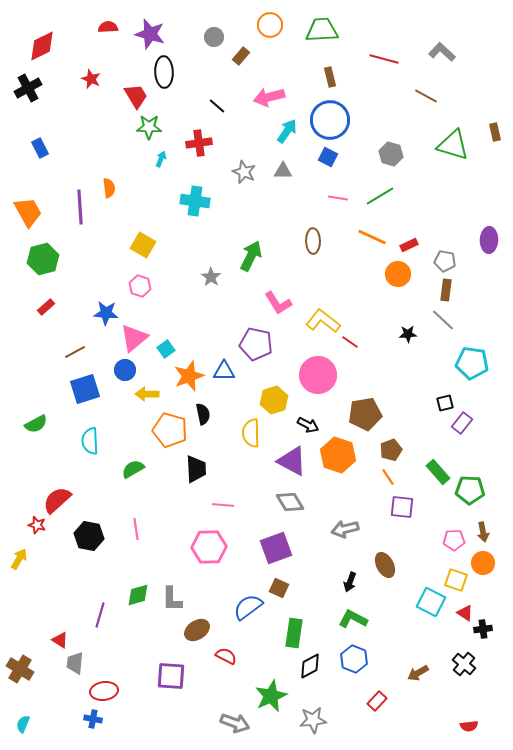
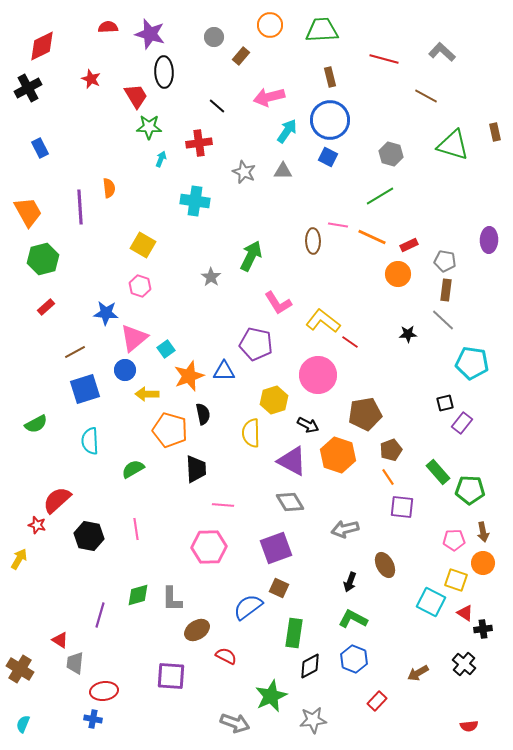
pink line at (338, 198): moved 27 px down
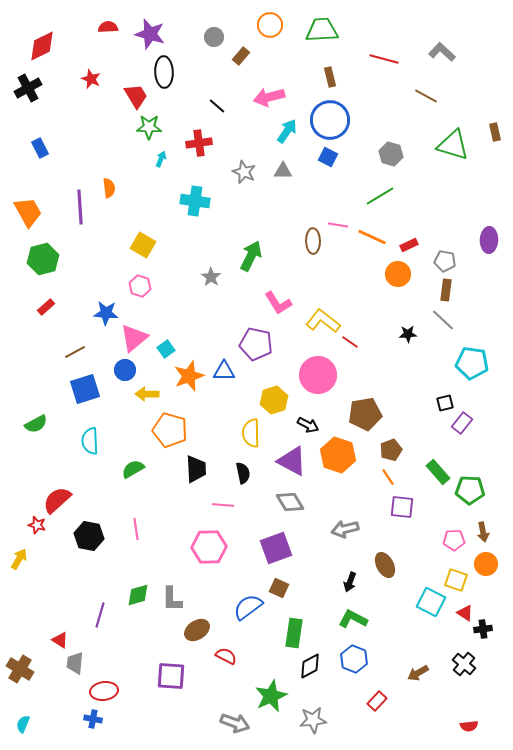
black semicircle at (203, 414): moved 40 px right, 59 px down
orange circle at (483, 563): moved 3 px right, 1 px down
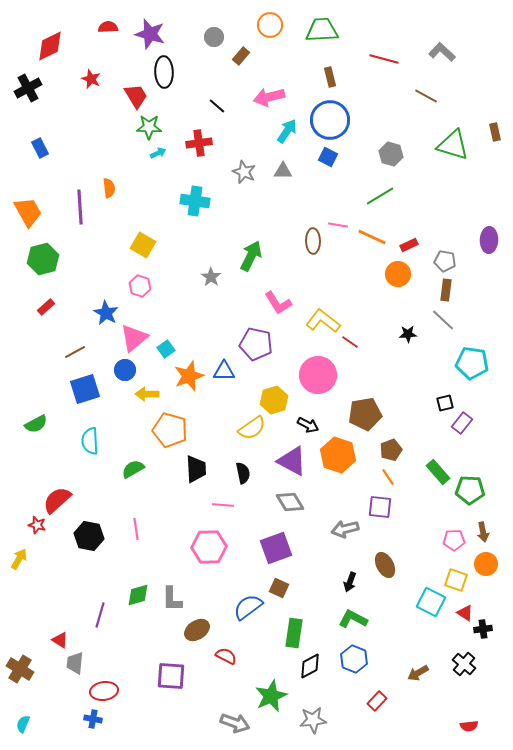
red diamond at (42, 46): moved 8 px right
cyan arrow at (161, 159): moved 3 px left, 6 px up; rotated 42 degrees clockwise
blue star at (106, 313): rotated 25 degrees clockwise
yellow semicircle at (251, 433): moved 1 px right, 5 px up; rotated 124 degrees counterclockwise
purple square at (402, 507): moved 22 px left
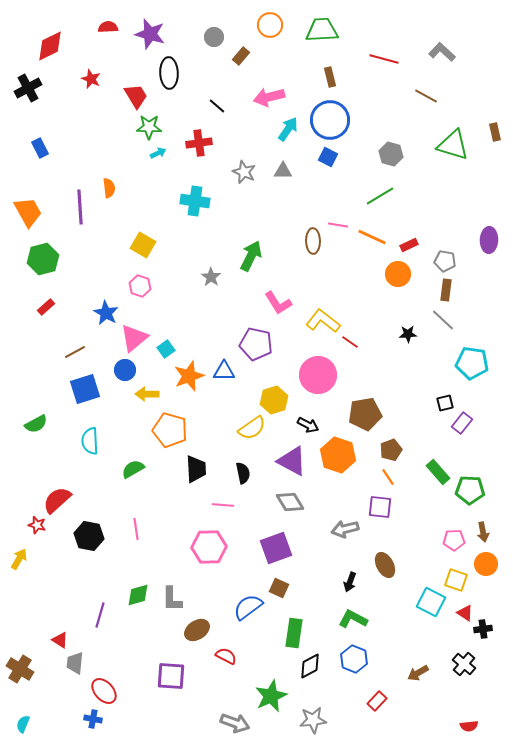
black ellipse at (164, 72): moved 5 px right, 1 px down
cyan arrow at (287, 131): moved 1 px right, 2 px up
red ellipse at (104, 691): rotated 56 degrees clockwise
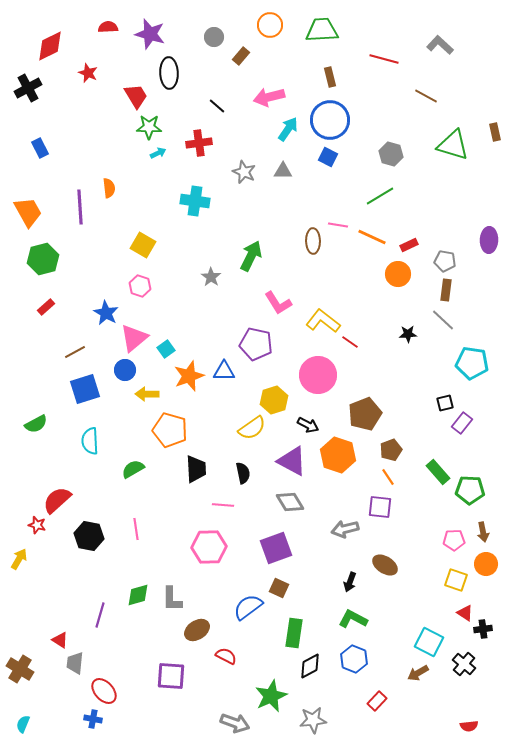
gray L-shape at (442, 52): moved 2 px left, 7 px up
red star at (91, 79): moved 3 px left, 6 px up
brown pentagon at (365, 414): rotated 12 degrees counterclockwise
brown ellipse at (385, 565): rotated 30 degrees counterclockwise
cyan square at (431, 602): moved 2 px left, 40 px down
